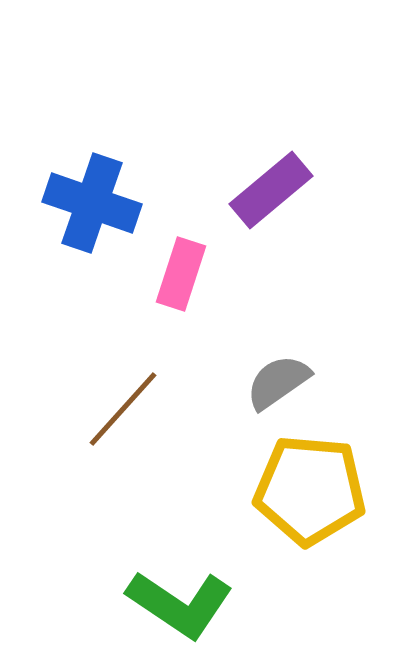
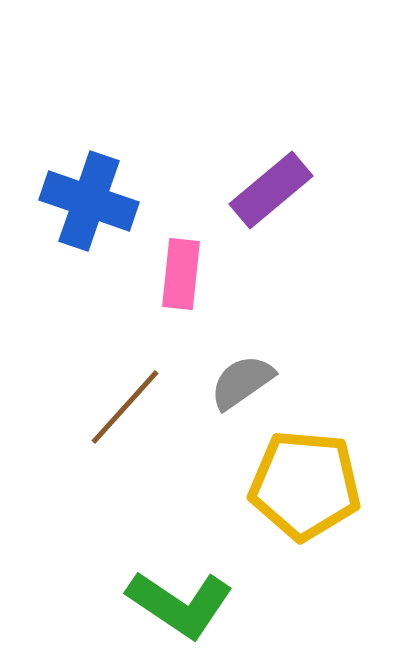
blue cross: moved 3 px left, 2 px up
pink rectangle: rotated 12 degrees counterclockwise
gray semicircle: moved 36 px left
brown line: moved 2 px right, 2 px up
yellow pentagon: moved 5 px left, 5 px up
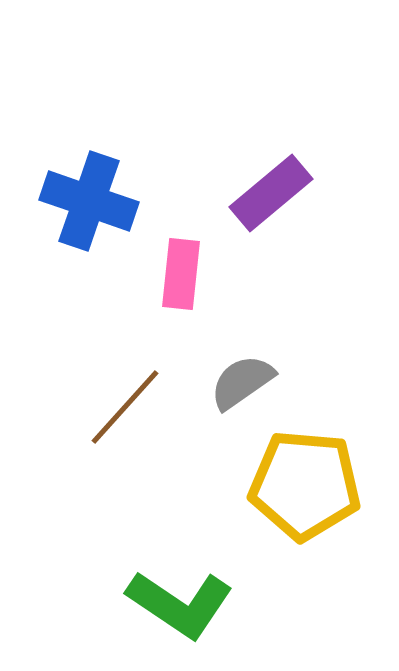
purple rectangle: moved 3 px down
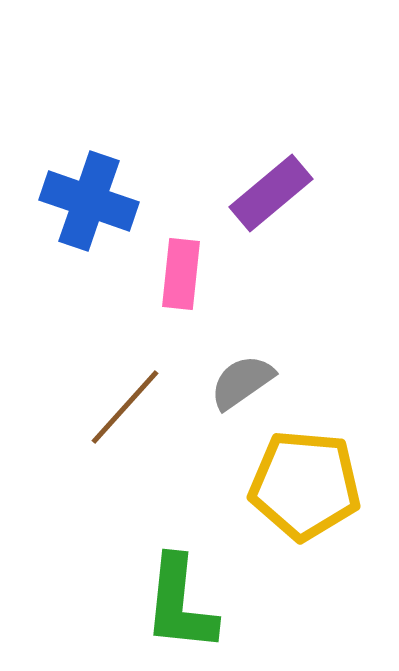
green L-shape: rotated 62 degrees clockwise
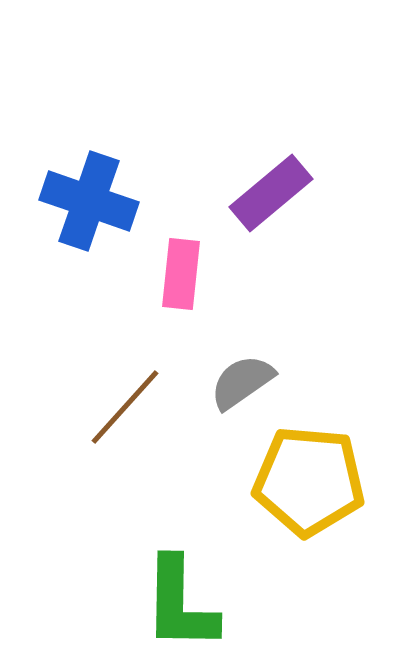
yellow pentagon: moved 4 px right, 4 px up
green L-shape: rotated 5 degrees counterclockwise
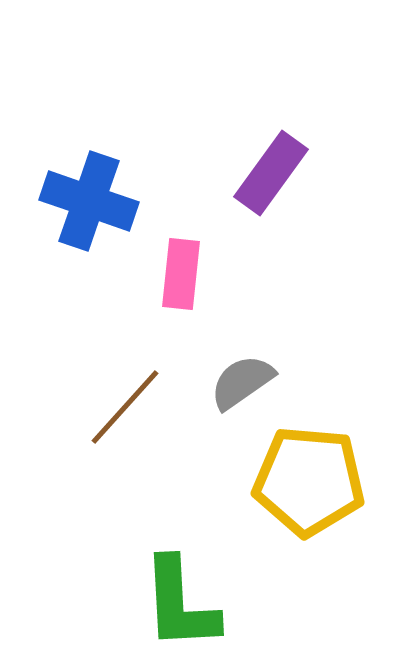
purple rectangle: moved 20 px up; rotated 14 degrees counterclockwise
green L-shape: rotated 4 degrees counterclockwise
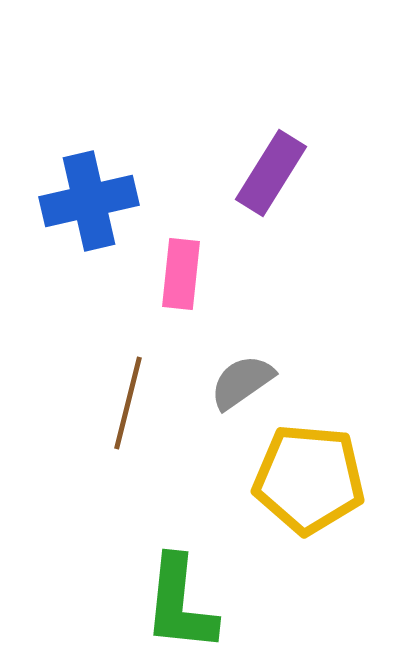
purple rectangle: rotated 4 degrees counterclockwise
blue cross: rotated 32 degrees counterclockwise
brown line: moved 3 px right, 4 px up; rotated 28 degrees counterclockwise
yellow pentagon: moved 2 px up
green L-shape: rotated 9 degrees clockwise
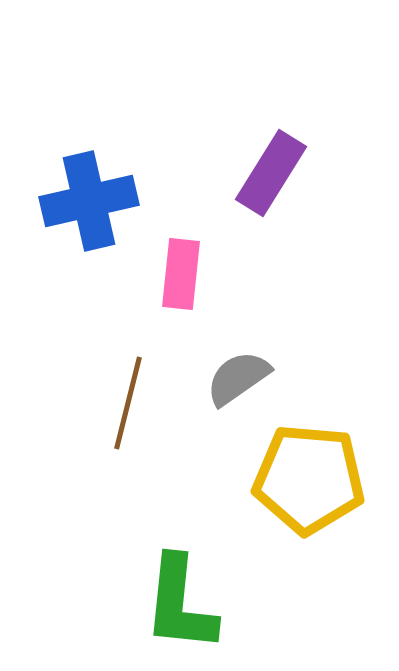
gray semicircle: moved 4 px left, 4 px up
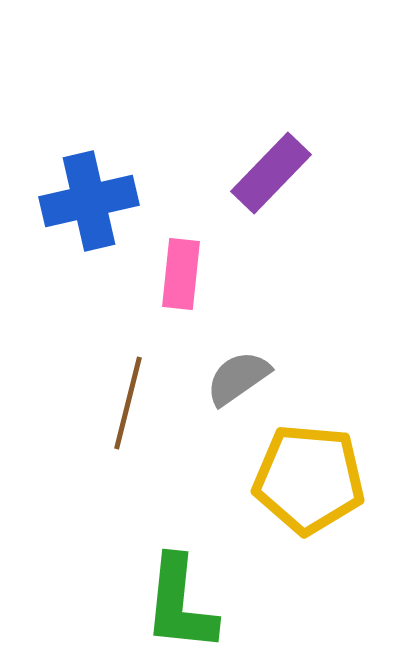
purple rectangle: rotated 12 degrees clockwise
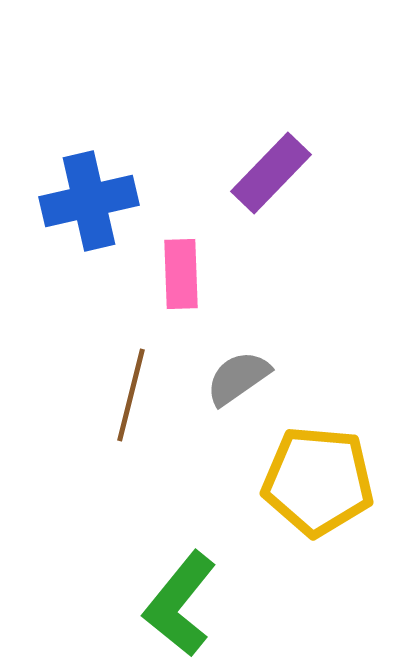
pink rectangle: rotated 8 degrees counterclockwise
brown line: moved 3 px right, 8 px up
yellow pentagon: moved 9 px right, 2 px down
green L-shape: rotated 33 degrees clockwise
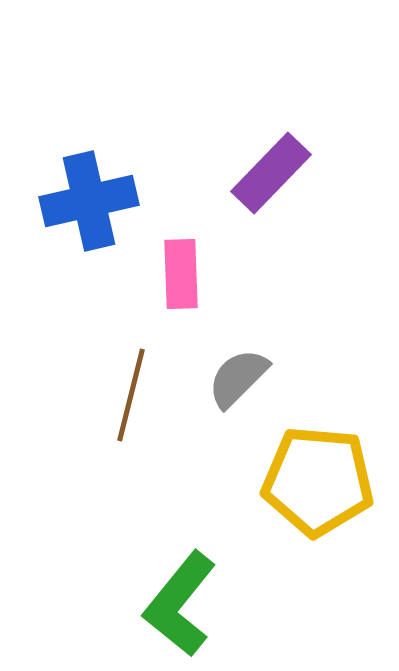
gray semicircle: rotated 10 degrees counterclockwise
